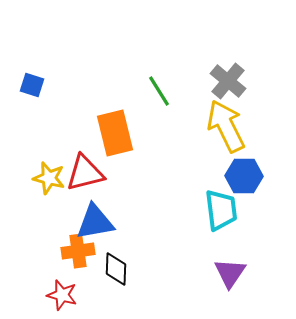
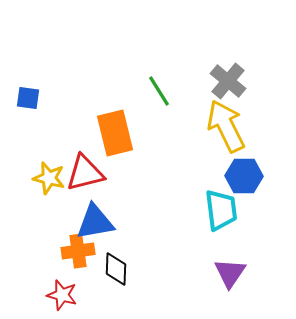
blue square: moved 4 px left, 13 px down; rotated 10 degrees counterclockwise
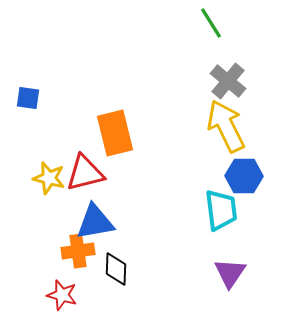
green line: moved 52 px right, 68 px up
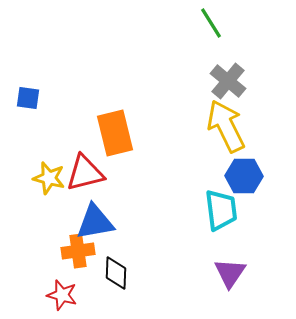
black diamond: moved 4 px down
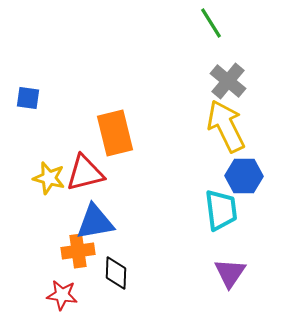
red star: rotated 8 degrees counterclockwise
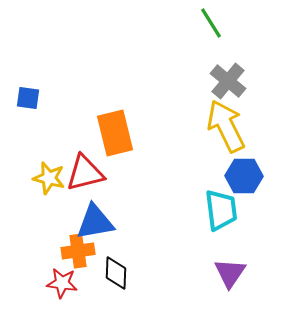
red star: moved 12 px up
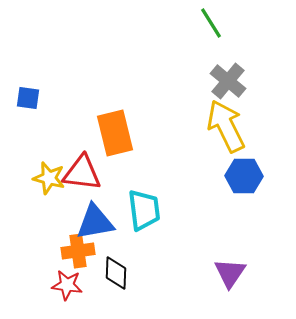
red triangle: moved 3 px left; rotated 21 degrees clockwise
cyan trapezoid: moved 77 px left
red star: moved 5 px right, 2 px down
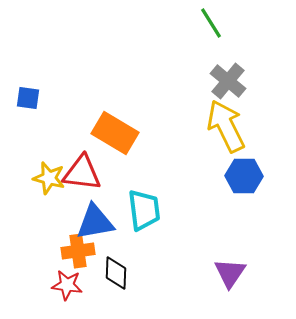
orange rectangle: rotated 45 degrees counterclockwise
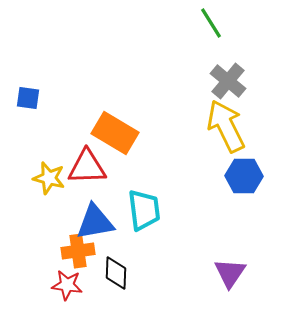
red triangle: moved 5 px right, 6 px up; rotated 9 degrees counterclockwise
